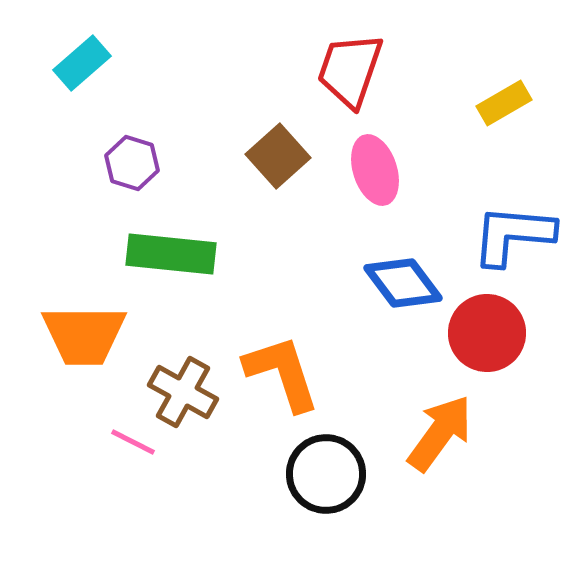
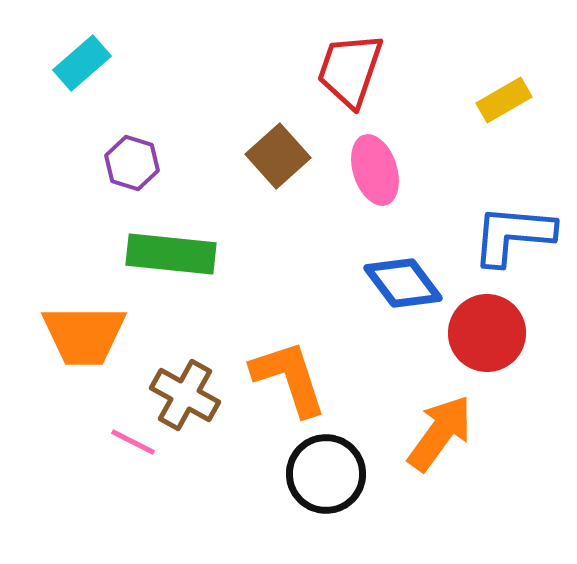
yellow rectangle: moved 3 px up
orange L-shape: moved 7 px right, 5 px down
brown cross: moved 2 px right, 3 px down
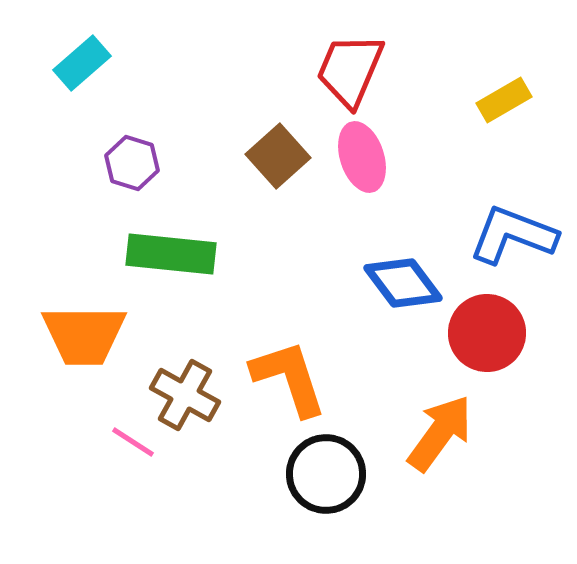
red trapezoid: rotated 4 degrees clockwise
pink ellipse: moved 13 px left, 13 px up
blue L-shape: rotated 16 degrees clockwise
pink line: rotated 6 degrees clockwise
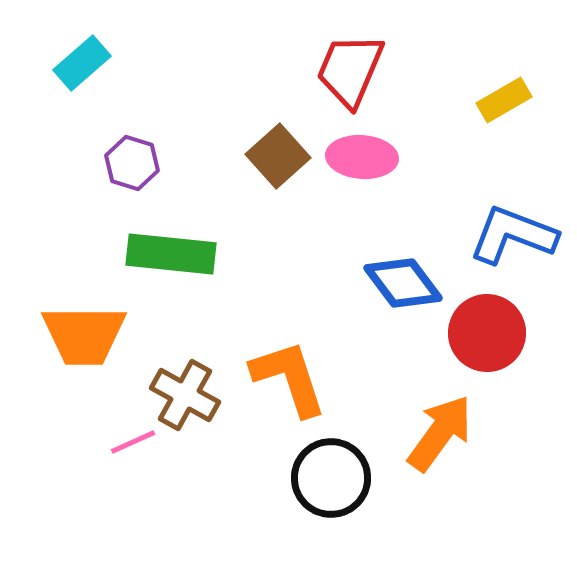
pink ellipse: rotated 68 degrees counterclockwise
pink line: rotated 57 degrees counterclockwise
black circle: moved 5 px right, 4 px down
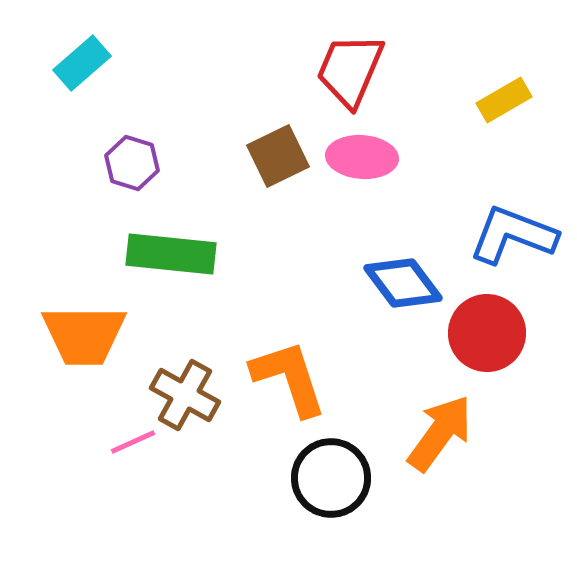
brown square: rotated 16 degrees clockwise
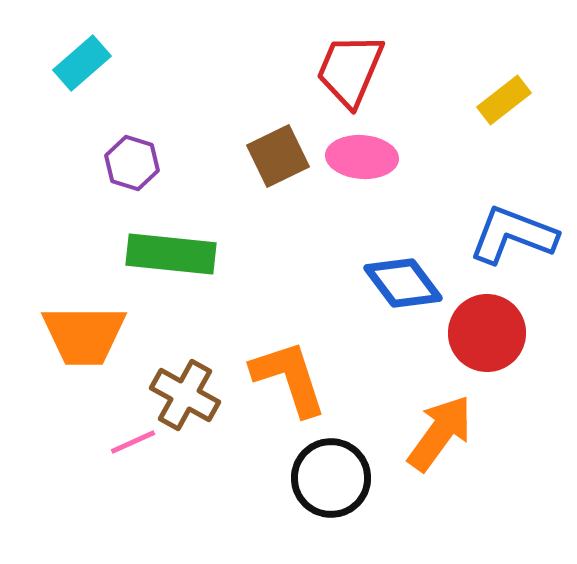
yellow rectangle: rotated 8 degrees counterclockwise
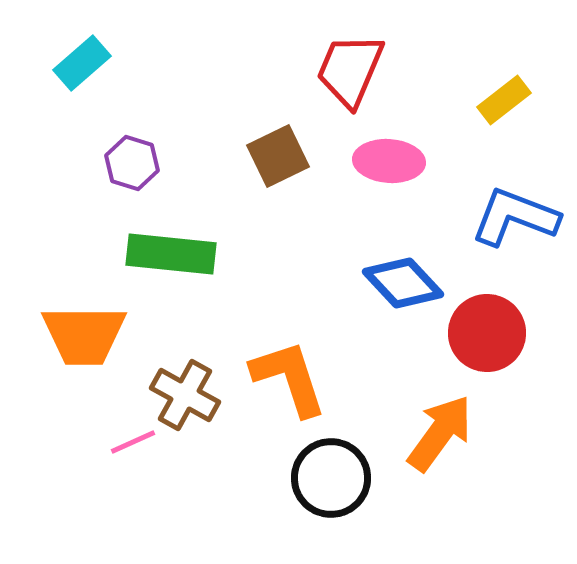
pink ellipse: moved 27 px right, 4 px down
blue L-shape: moved 2 px right, 18 px up
blue diamond: rotated 6 degrees counterclockwise
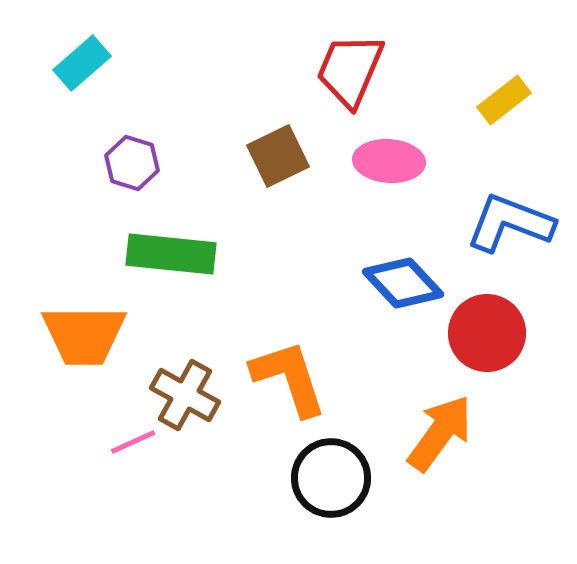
blue L-shape: moved 5 px left, 6 px down
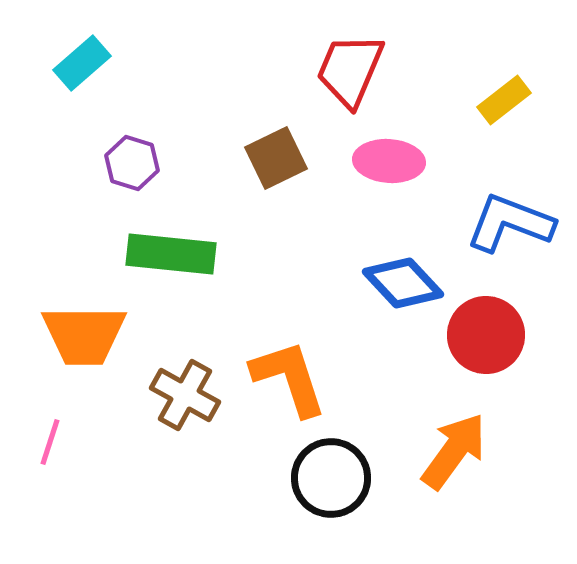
brown square: moved 2 px left, 2 px down
red circle: moved 1 px left, 2 px down
orange arrow: moved 14 px right, 18 px down
pink line: moved 83 px left; rotated 48 degrees counterclockwise
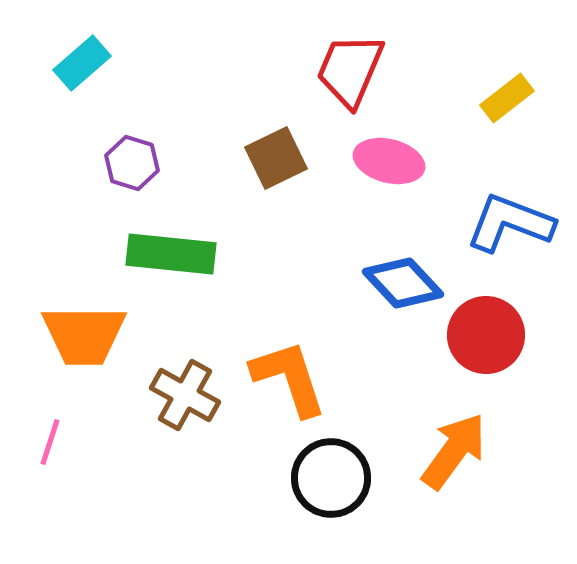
yellow rectangle: moved 3 px right, 2 px up
pink ellipse: rotated 10 degrees clockwise
